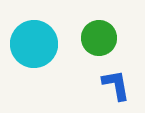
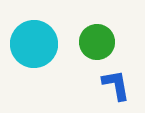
green circle: moved 2 px left, 4 px down
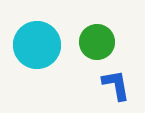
cyan circle: moved 3 px right, 1 px down
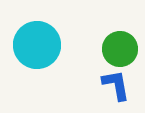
green circle: moved 23 px right, 7 px down
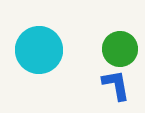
cyan circle: moved 2 px right, 5 px down
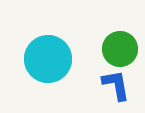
cyan circle: moved 9 px right, 9 px down
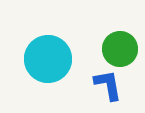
blue L-shape: moved 8 px left
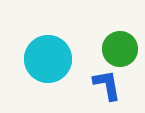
blue L-shape: moved 1 px left
